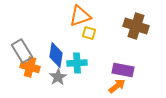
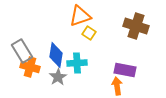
yellow square: rotated 16 degrees clockwise
purple rectangle: moved 2 px right
orange arrow: rotated 60 degrees counterclockwise
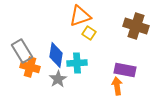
gray star: moved 2 px down
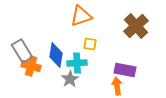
orange triangle: moved 1 px right
brown cross: rotated 30 degrees clockwise
yellow square: moved 1 px right, 11 px down; rotated 24 degrees counterclockwise
orange cross: moved 1 px right, 1 px up
gray star: moved 12 px right
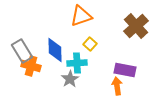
yellow square: rotated 32 degrees clockwise
blue diamond: moved 1 px left, 5 px up; rotated 10 degrees counterclockwise
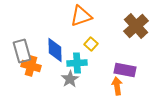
yellow square: moved 1 px right
gray rectangle: rotated 15 degrees clockwise
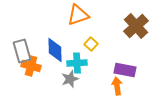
orange triangle: moved 3 px left, 1 px up
gray star: rotated 12 degrees clockwise
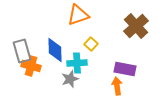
purple rectangle: moved 1 px up
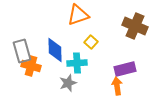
brown cross: moved 1 px left; rotated 25 degrees counterclockwise
yellow square: moved 2 px up
purple rectangle: rotated 25 degrees counterclockwise
gray star: moved 2 px left, 4 px down
